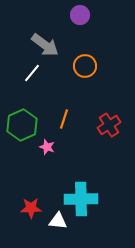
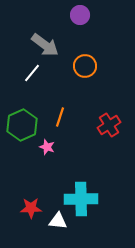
orange line: moved 4 px left, 2 px up
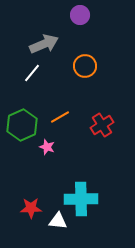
gray arrow: moved 1 px left, 1 px up; rotated 60 degrees counterclockwise
orange line: rotated 42 degrees clockwise
red cross: moved 7 px left
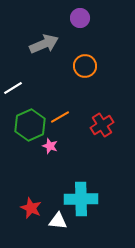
purple circle: moved 3 px down
white line: moved 19 px left, 15 px down; rotated 18 degrees clockwise
green hexagon: moved 8 px right
pink star: moved 3 px right, 1 px up
red star: rotated 25 degrees clockwise
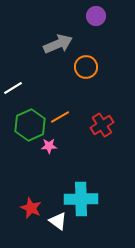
purple circle: moved 16 px right, 2 px up
gray arrow: moved 14 px right
orange circle: moved 1 px right, 1 px down
pink star: moved 1 px left; rotated 21 degrees counterclockwise
white triangle: rotated 30 degrees clockwise
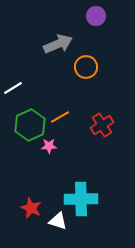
white triangle: rotated 18 degrees counterclockwise
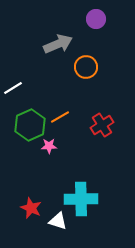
purple circle: moved 3 px down
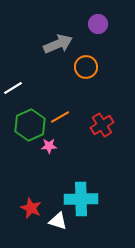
purple circle: moved 2 px right, 5 px down
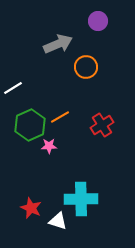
purple circle: moved 3 px up
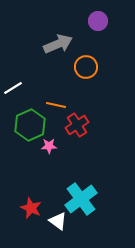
orange line: moved 4 px left, 12 px up; rotated 42 degrees clockwise
red cross: moved 25 px left
cyan cross: rotated 36 degrees counterclockwise
white triangle: rotated 18 degrees clockwise
